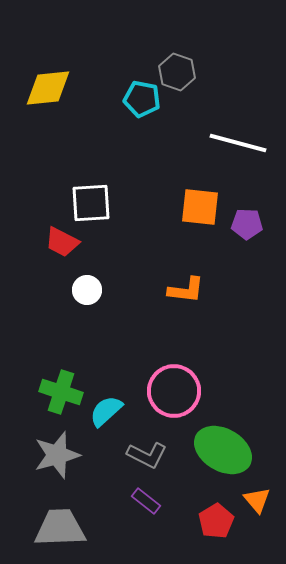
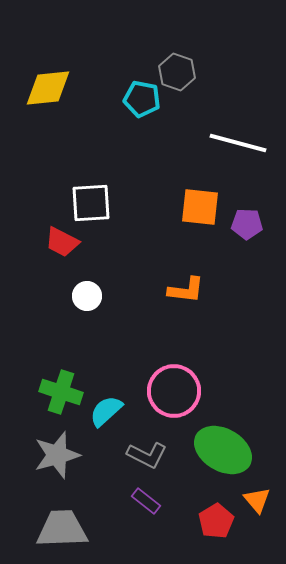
white circle: moved 6 px down
gray trapezoid: moved 2 px right, 1 px down
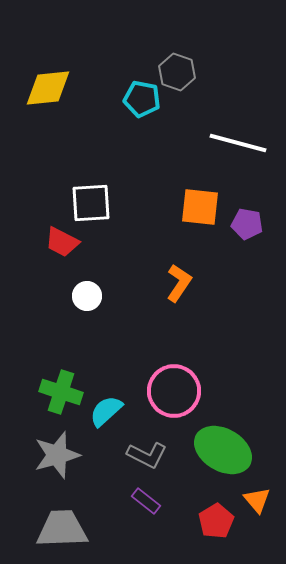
purple pentagon: rotated 8 degrees clockwise
orange L-shape: moved 7 px left, 7 px up; rotated 63 degrees counterclockwise
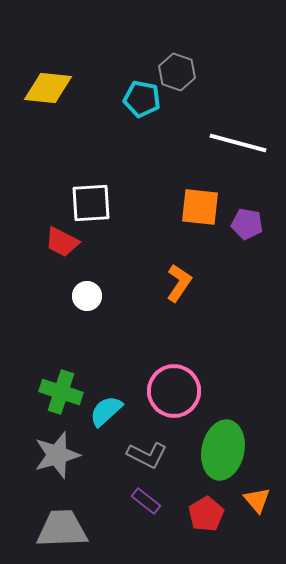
yellow diamond: rotated 12 degrees clockwise
green ellipse: rotated 72 degrees clockwise
red pentagon: moved 10 px left, 7 px up
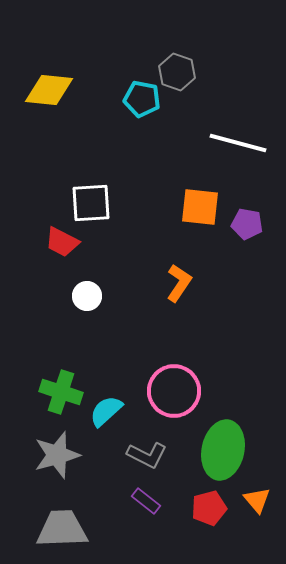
yellow diamond: moved 1 px right, 2 px down
red pentagon: moved 3 px right, 6 px up; rotated 16 degrees clockwise
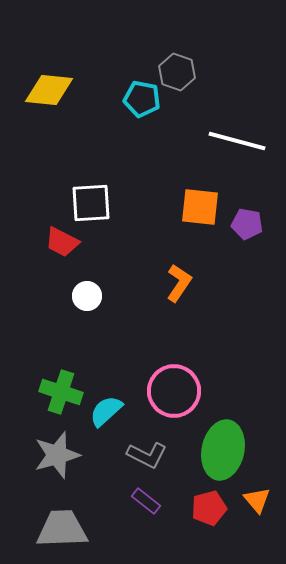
white line: moved 1 px left, 2 px up
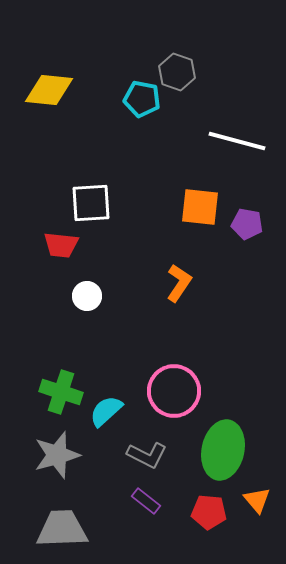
red trapezoid: moved 1 px left, 3 px down; rotated 21 degrees counterclockwise
red pentagon: moved 4 px down; rotated 20 degrees clockwise
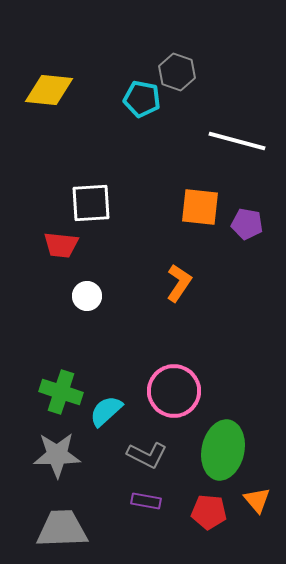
gray star: rotated 15 degrees clockwise
purple rectangle: rotated 28 degrees counterclockwise
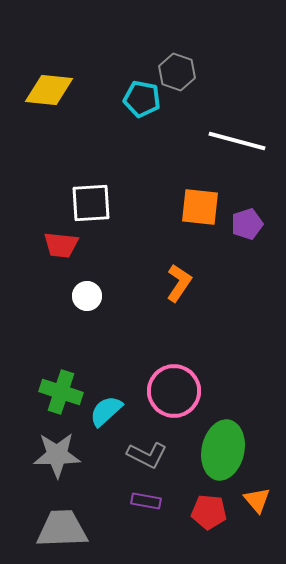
purple pentagon: rotated 28 degrees counterclockwise
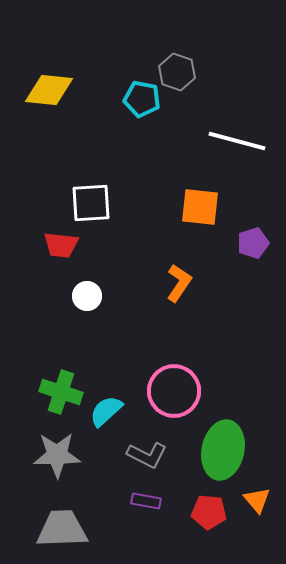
purple pentagon: moved 6 px right, 19 px down
